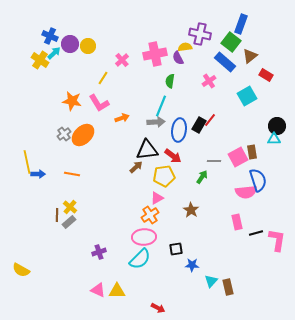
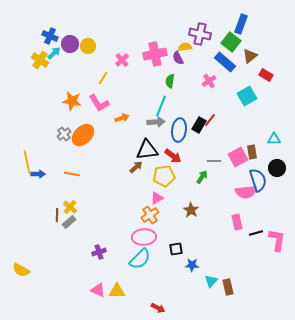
black circle at (277, 126): moved 42 px down
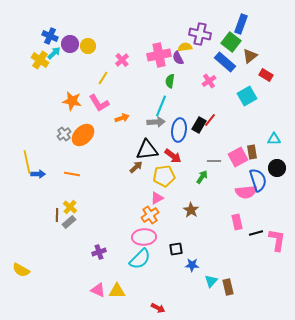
pink cross at (155, 54): moved 4 px right, 1 px down
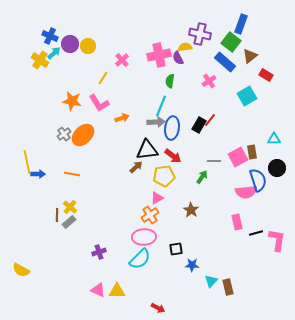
blue ellipse at (179, 130): moved 7 px left, 2 px up
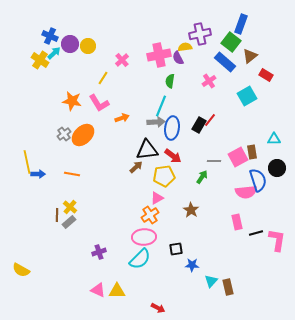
purple cross at (200, 34): rotated 25 degrees counterclockwise
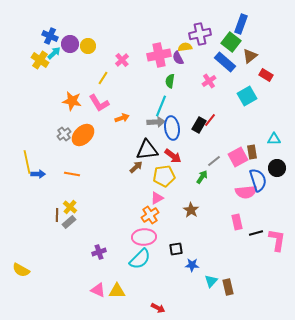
blue ellipse at (172, 128): rotated 15 degrees counterclockwise
gray line at (214, 161): rotated 40 degrees counterclockwise
